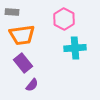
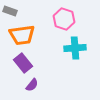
gray rectangle: moved 2 px left, 1 px up; rotated 16 degrees clockwise
pink hexagon: rotated 10 degrees counterclockwise
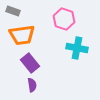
gray rectangle: moved 3 px right
cyan cross: moved 2 px right; rotated 15 degrees clockwise
purple rectangle: moved 7 px right
purple semicircle: rotated 48 degrees counterclockwise
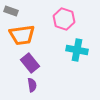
gray rectangle: moved 2 px left
cyan cross: moved 2 px down
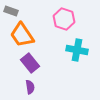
orange trapezoid: rotated 64 degrees clockwise
purple semicircle: moved 2 px left, 2 px down
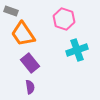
orange trapezoid: moved 1 px right, 1 px up
cyan cross: rotated 30 degrees counterclockwise
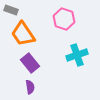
gray rectangle: moved 1 px up
cyan cross: moved 5 px down
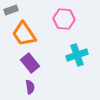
gray rectangle: rotated 40 degrees counterclockwise
pink hexagon: rotated 15 degrees counterclockwise
orange trapezoid: moved 1 px right
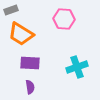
orange trapezoid: moved 3 px left; rotated 24 degrees counterclockwise
cyan cross: moved 12 px down
purple rectangle: rotated 48 degrees counterclockwise
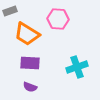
gray rectangle: moved 1 px left, 1 px down
pink hexagon: moved 6 px left
orange trapezoid: moved 6 px right
purple semicircle: rotated 120 degrees clockwise
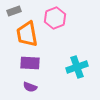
gray rectangle: moved 4 px right
pink hexagon: moved 3 px left, 1 px up; rotated 25 degrees counterclockwise
orange trapezoid: rotated 48 degrees clockwise
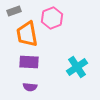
pink hexagon: moved 3 px left
purple rectangle: moved 1 px left, 1 px up
cyan cross: rotated 15 degrees counterclockwise
purple semicircle: rotated 16 degrees counterclockwise
